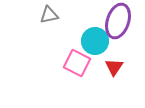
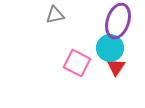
gray triangle: moved 6 px right
cyan circle: moved 15 px right, 7 px down
red triangle: moved 2 px right
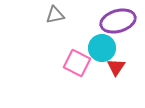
purple ellipse: rotated 56 degrees clockwise
cyan circle: moved 8 px left
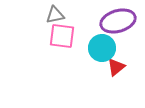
pink square: moved 15 px left, 27 px up; rotated 20 degrees counterclockwise
red triangle: rotated 18 degrees clockwise
